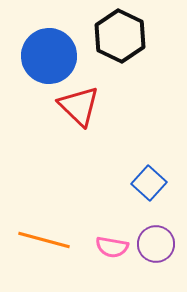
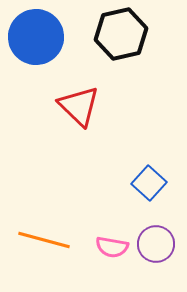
black hexagon: moved 1 px right, 2 px up; rotated 21 degrees clockwise
blue circle: moved 13 px left, 19 px up
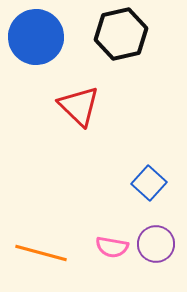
orange line: moved 3 px left, 13 px down
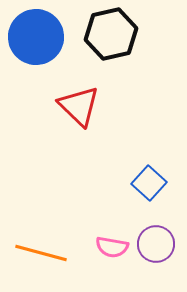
black hexagon: moved 10 px left
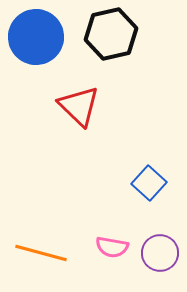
purple circle: moved 4 px right, 9 px down
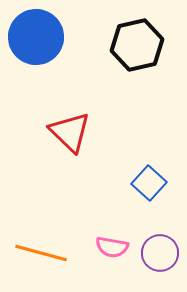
black hexagon: moved 26 px right, 11 px down
red triangle: moved 9 px left, 26 px down
